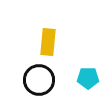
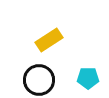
yellow rectangle: moved 1 px right, 2 px up; rotated 52 degrees clockwise
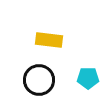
yellow rectangle: rotated 40 degrees clockwise
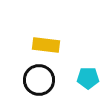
yellow rectangle: moved 3 px left, 5 px down
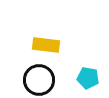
cyan pentagon: rotated 10 degrees clockwise
